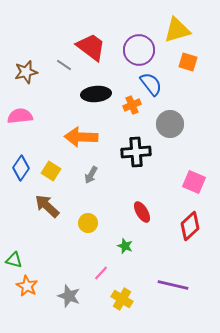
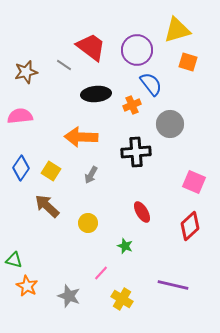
purple circle: moved 2 px left
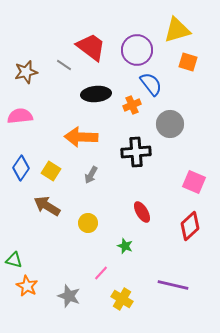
brown arrow: rotated 12 degrees counterclockwise
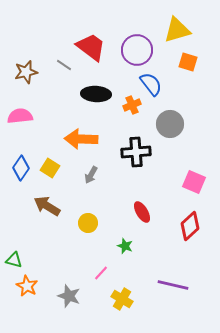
black ellipse: rotated 8 degrees clockwise
orange arrow: moved 2 px down
yellow square: moved 1 px left, 3 px up
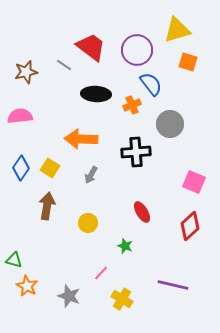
brown arrow: rotated 68 degrees clockwise
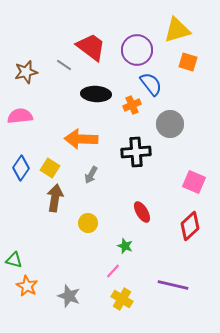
brown arrow: moved 8 px right, 8 px up
pink line: moved 12 px right, 2 px up
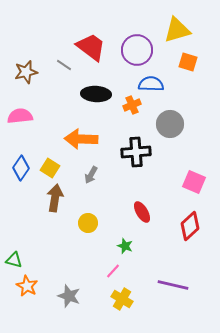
blue semicircle: rotated 50 degrees counterclockwise
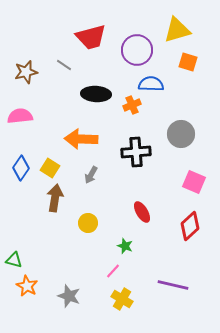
red trapezoid: moved 10 px up; rotated 128 degrees clockwise
gray circle: moved 11 px right, 10 px down
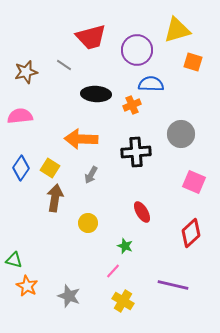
orange square: moved 5 px right
red diamond: moved 1 px right, 7 px down
yellow cross: moved 1 px right, 2 px down
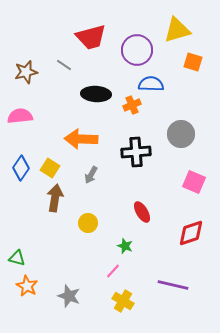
red diamond: rotated 24 degrees clockwise
green triangle: moved 3 px right, 2 px up
